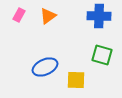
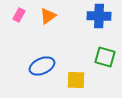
green square: moved 3 px right, 2 px down
blue ellipse: moved 3 px left, 1 px up
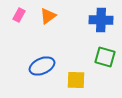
blue cross: moved 2 px right, 4 px down
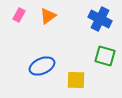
blue cross: moved 1 px left, 1 px up; rotated 25 degrees clockwise
green square: moved 1 px up
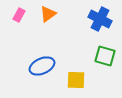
orange triangle: moved 2 px up
